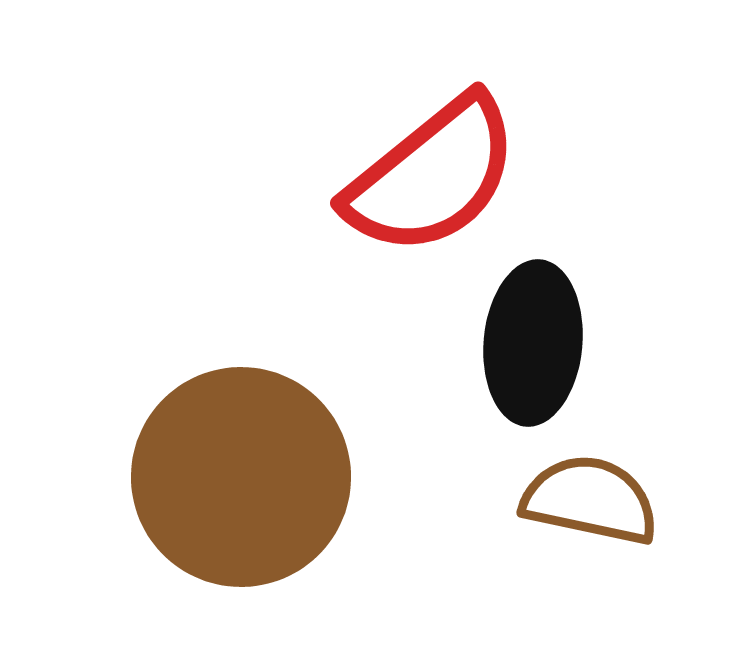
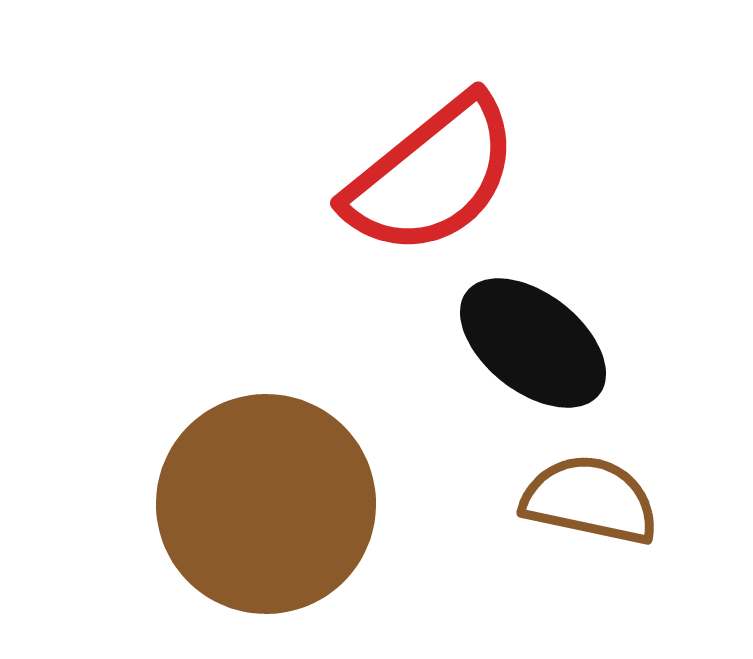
black ellipse: rotated 57 degrees counterclockwise
brown circle: moved 25 px right, 27 px down
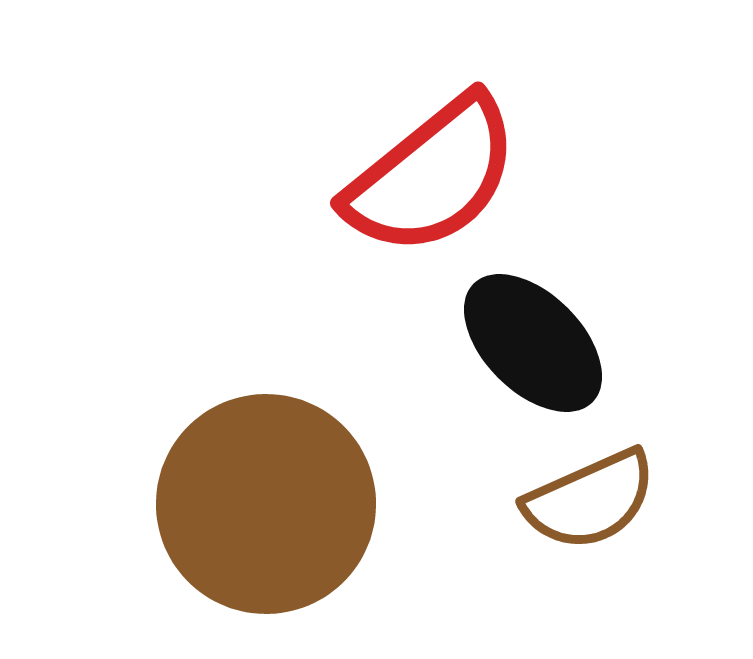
black ellipse: rotated 7 degrees clockwise
brown semicircle: rotated 144 degrees clockwise
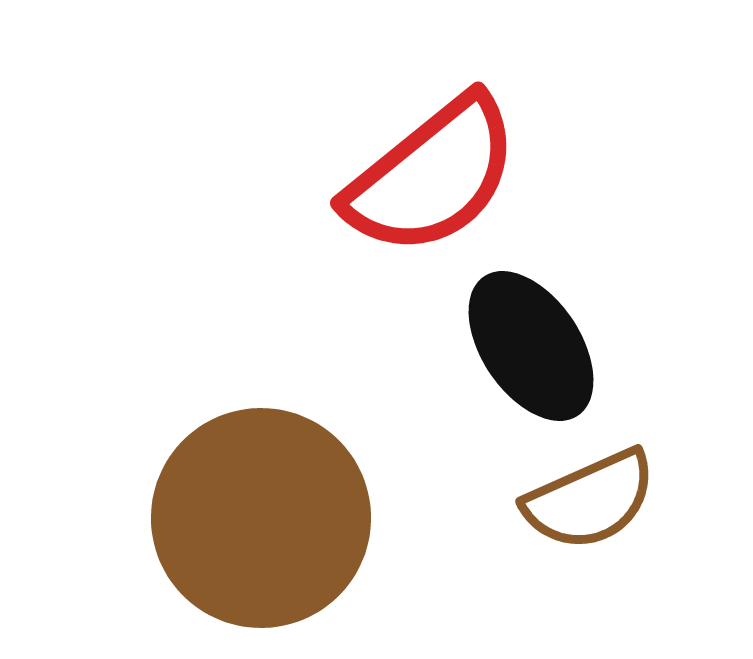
black ellipse: moved 2 px left, 3 px down; rotated 11 degrees clockwise
brown circle: moved 5 px left, 14 px down
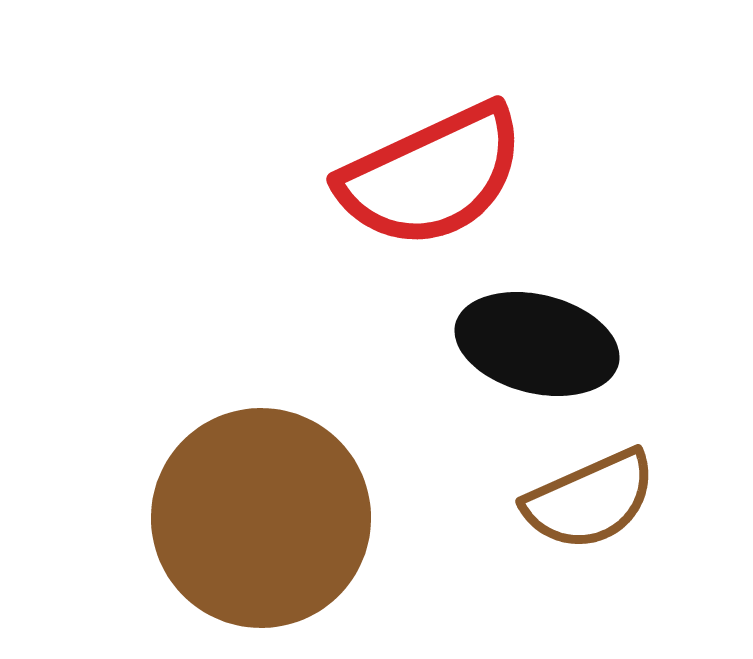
red semicircle: rotated 14 degrees clockwise
black ellipse: moved 6 px right, 2 px up; rotated 42 degrees counterclockwise
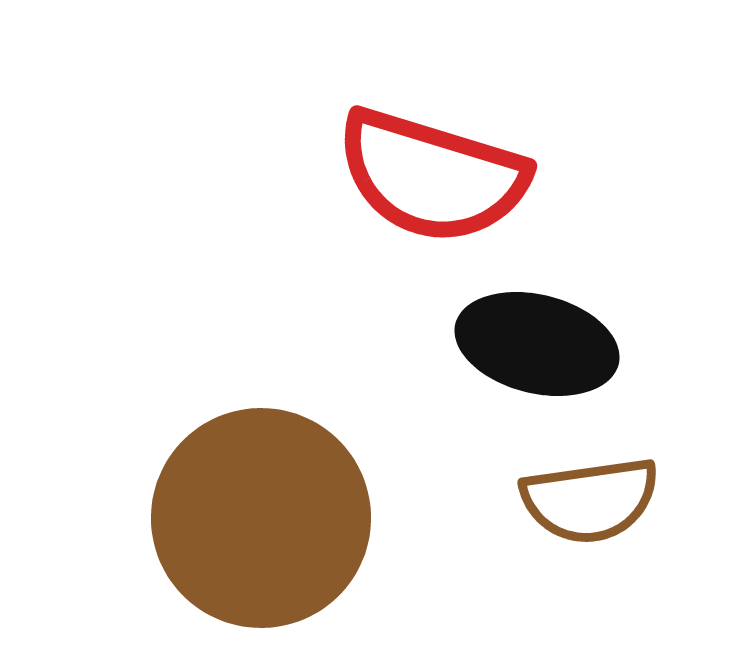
red semicircle: rotated 42 degrees clockwise
brown semicircle: rotated 16 degrees clockwise
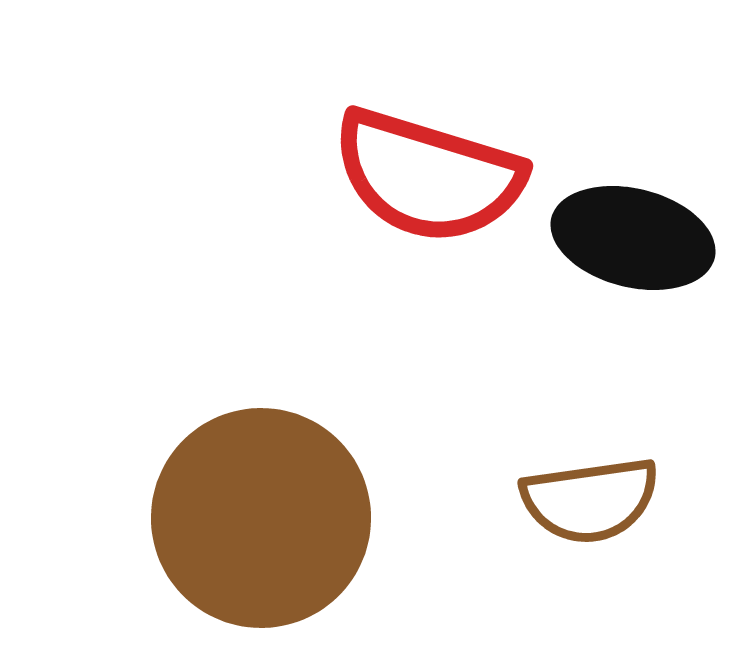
red semicircle: moved 4 px left
black ellipse: moved 96 px right, 106 px up
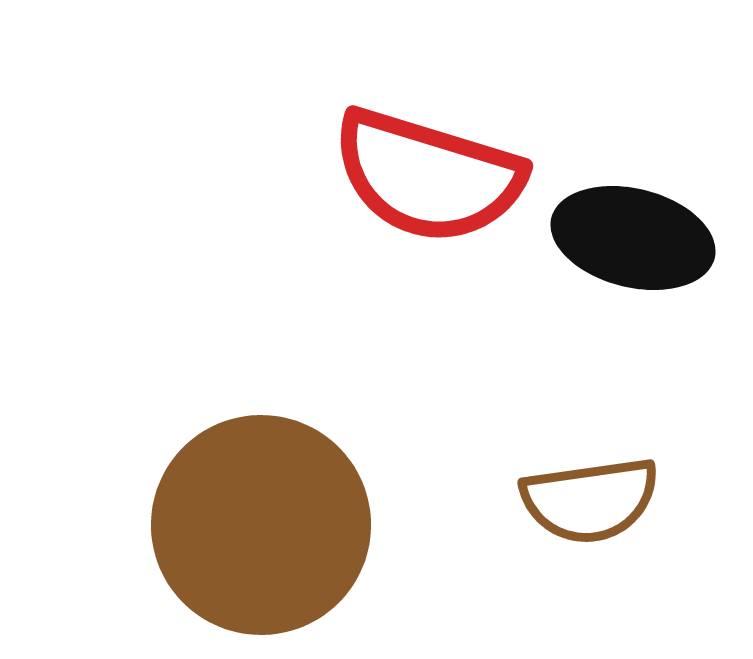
brown circle: moved 7 px down
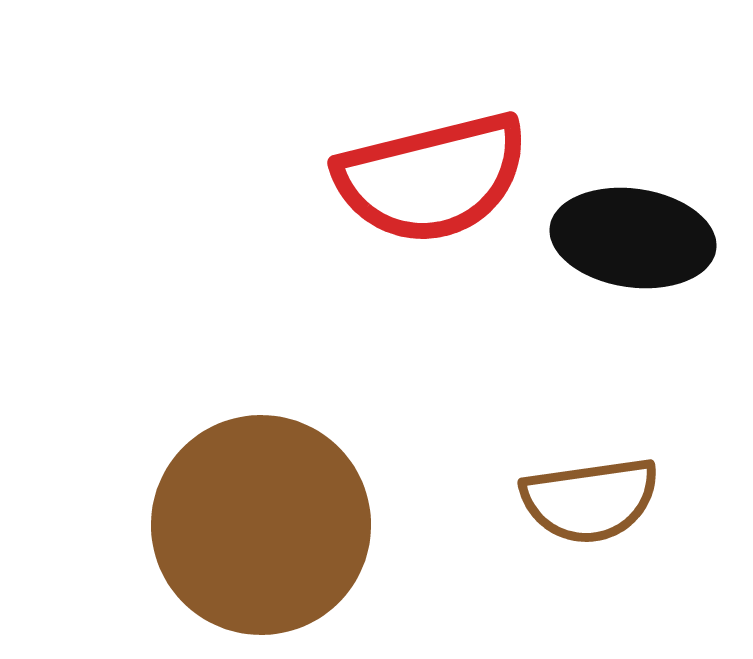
red semicircle: moved 4 px right, 2 px down; rotated 31 degrees counterclockwise
black ellipse: rotated 6 degrees counterclockwise
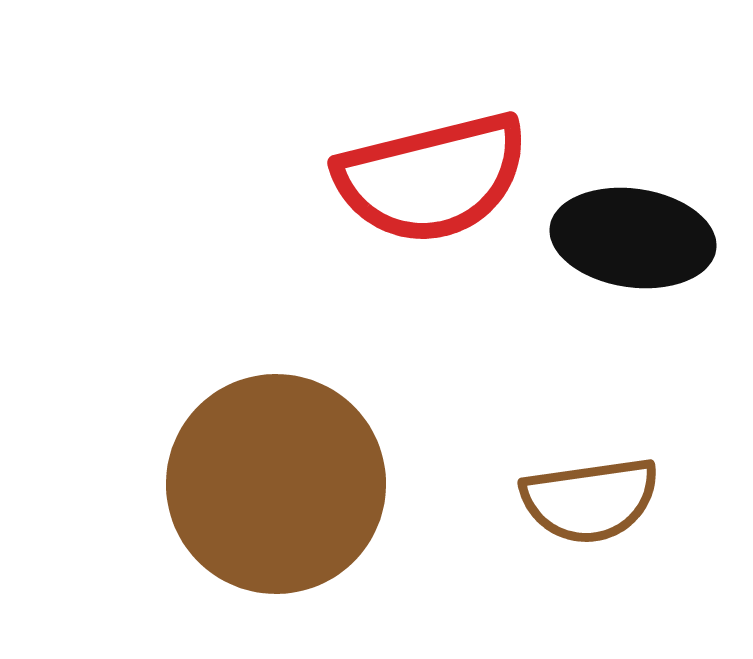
brown circle: moved 15 px right, 41 px up
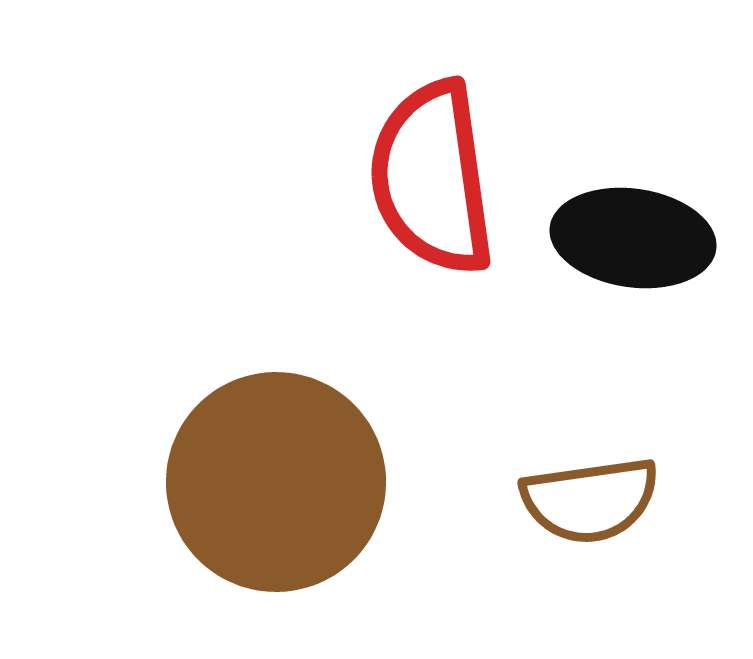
red semicircle: rotated 96 degrees clockwise
brown circle: moved 2 px up
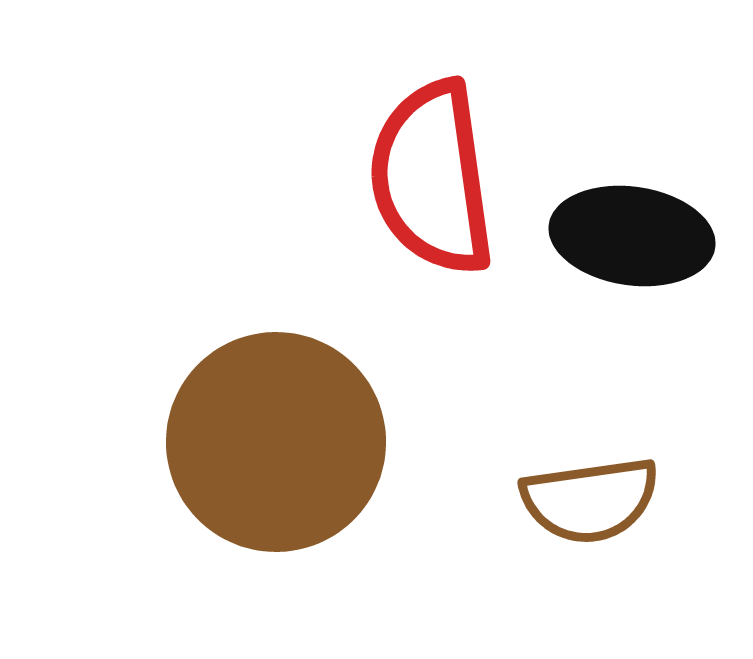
black ellipse: moved 1 px left, 2 px up
brown circle: moved 40 px up
